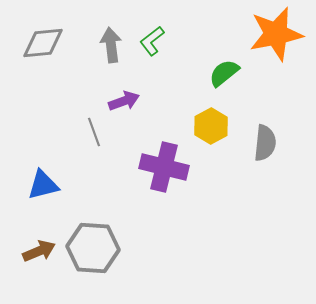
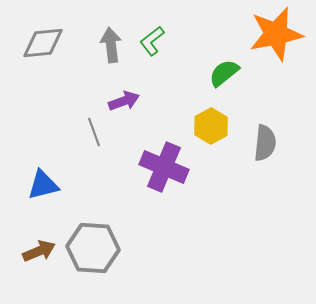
purple cross: rotated 9 degrees clockwise
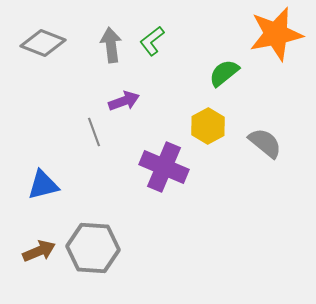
gray diamond: rotated 27 degrees clockwise
yellow hexagon: moved 3 px left
gray semicircle: rotated 57 degrees counterclockwise
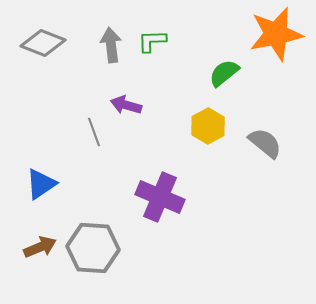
green L-shape: rotated 36 degrees clockwise
purple arrow: moved 2 px right, 4 px down; rotated 144 degrees counterclockwise
purple cross: moved 4 px left, 30 px down
blue triangle: moved 2 px left, 1 px up; rotated 20 degrees counterclockwise
brown arrow: moved 1 px right, 4 px up
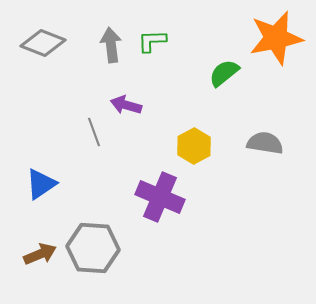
orange star: moved 4 px down
yellow hexagon: moved 14 px left, 20 px down
gray semicircle: rotated 30 degrees counterclockwise
brown arrow: moved 7 px down
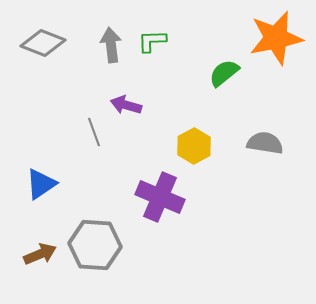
gray hexagon: moved 2 px right, 3 px up
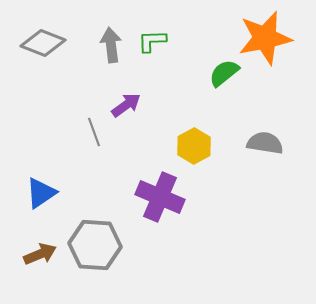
orange star: moved 11 px left
purple arrow: rotated 128 degrees clockwise
blue triangle: moved 9 px down
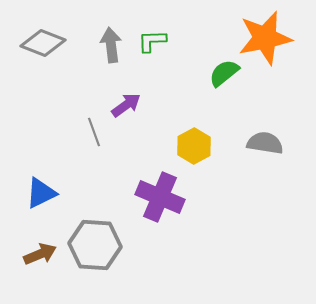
blue triangle: rotated 8 degrees clockwise
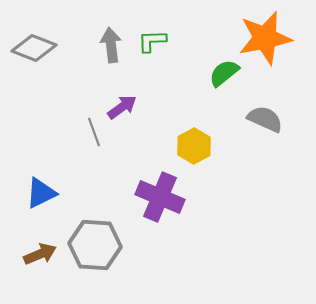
gray diamond: moved 9 px left, 5 px down
purple arrow: moved 4 px left, 2 px down
gray semicircle: moved 24 px up; rotated 15 degrees clockwise
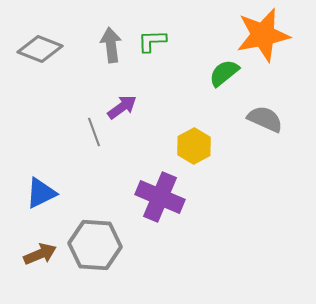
orange star: moved 2 px left, 3 px up
gray diamond: moved 6 px right, 1 px down
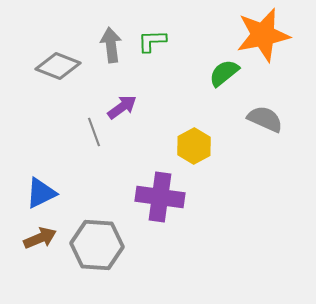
gray diamond: moved 18 px right, 17 px down
purple cross: rotated 15 degrees counterclockwise
gray hexagon: moved 2 px right
brown arrow: moved 16 px up
